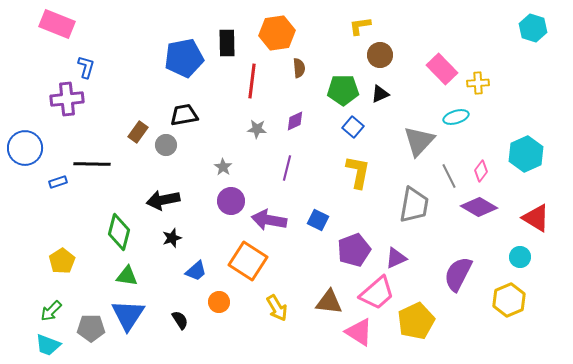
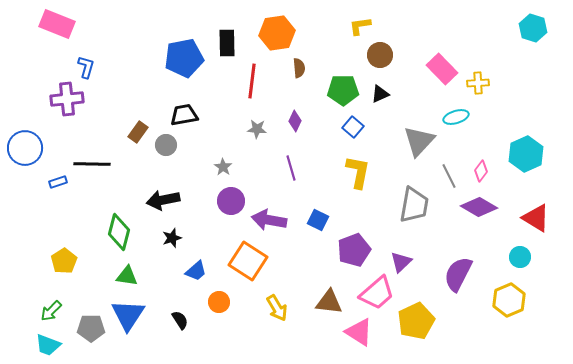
purple diamond at (295, 121): rotated 40 degrees counterclockwise
purple line at (287, 168): moved 4 px right; rotated 30 degrees counterclockwise
purple triangle at (396, 258): moved 5 px right, 4 px down; rotated 20 degrees counterclockwise
yellow pentagon at (62, 261): moved 2 px right
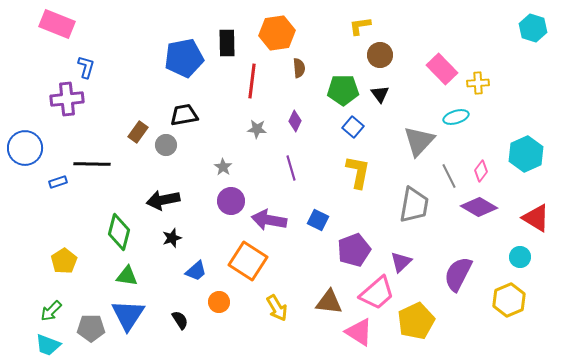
black triangle at (380, 94): rotated 42 degrees counterclockwise
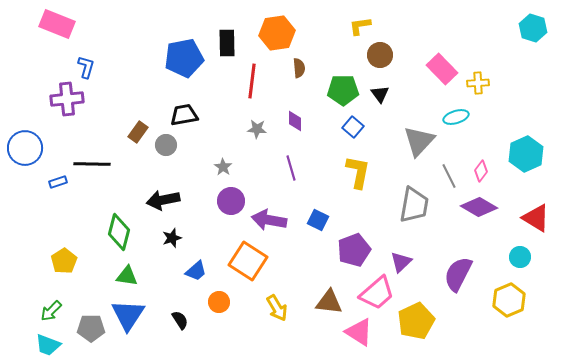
purple diamond at (295, 121): rotated 25 degrees counterclockwise
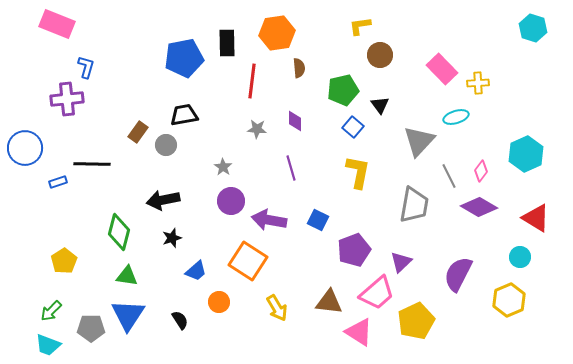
green pentagon at (343, 90): rotated 12 degrees counterclockwise
black triangle at (380, 94): moved 11 px down
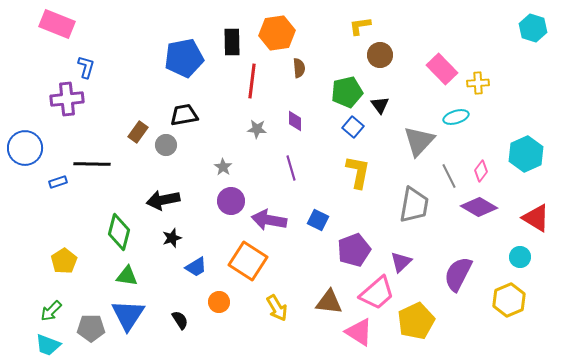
black rectangle at (227, 43): moved 5 px right, 1 px up
green pentagon at (343, 90): moved 4 px right, 2 px down
blue trapezoid at (196, 271): moved 4 px up; rotated 10 degrees clockwise
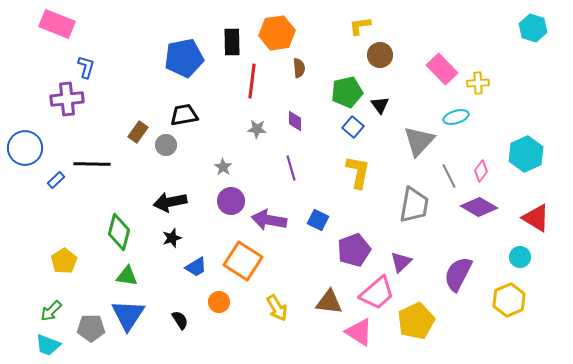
blue rectangle at (58, 182): moved 2 px left, 2 px up; rotated 24 degrees counterclockwise
black arrow at (163, 200): moved 7 px right, 2 px down
orange square at (248, 261): moved 5 px left
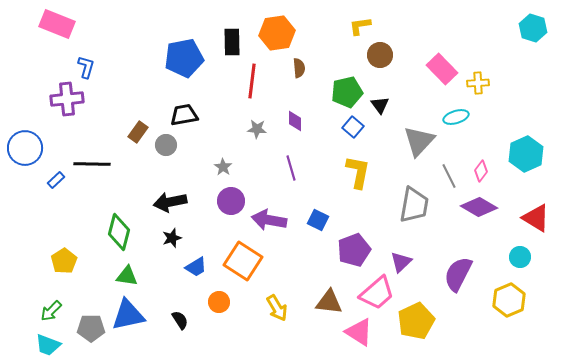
blue triangle at (128, 315): rotated 45 degrees clockwise
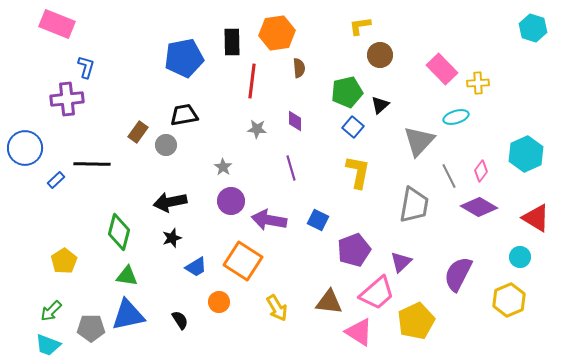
black triangle at (380, 105): rotated 24 degrees clockwise
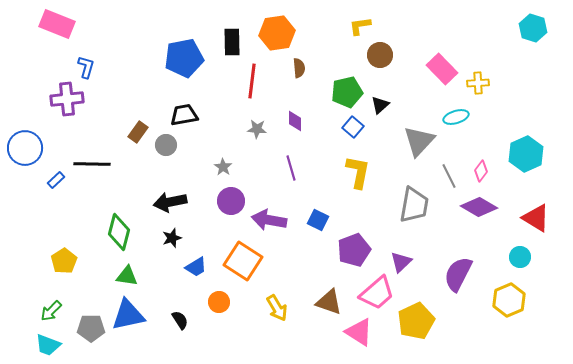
brown triangle at (329, 302): rotated 12 degrees clockwise
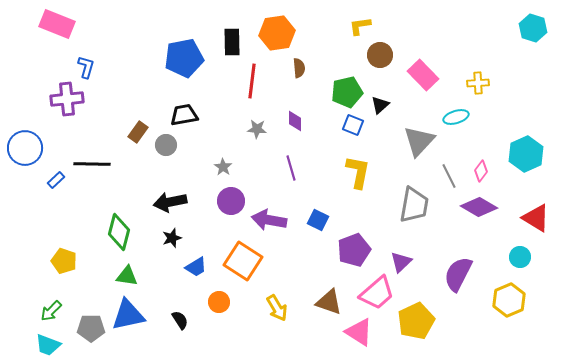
pink rectangle at (442, 69): moved 19 px left, 6 px down
blue square at (353, 127): moved 2 px up; rotated 20 degrees counterclockwise
yellow pentagon at (64, 261): rotated 20 degrees counterclockwise
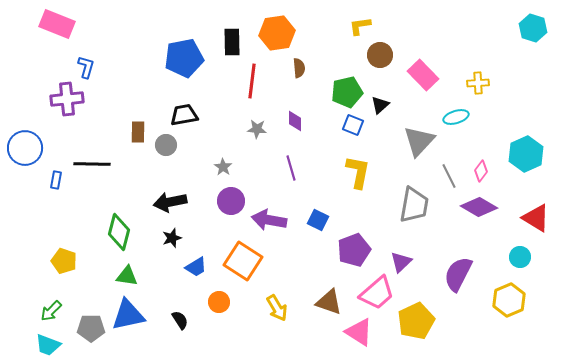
brown rectangle at (138, 132): rotated 35 degrees counterclockwise
blue rectangle at (56, 180): rotated 36 degrees counterclockwise
